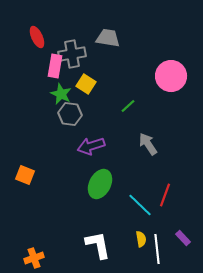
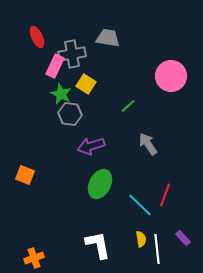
pink rectangle: rotated 15 degrees clockwise
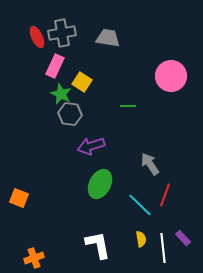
gray cross: moved 10 px left, 21 px up
yellow square: moved 4 px left, 2 px up
green line: rotated 42 degrees clockwise
gray arrow: moved 2 px right, 20 px down
orange square: moved 6 px left, 23 px down
white line: moved 6 px right, 1 px up
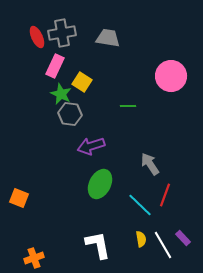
white line: moved 3 px up; rotated 24 degrees counterclockwise
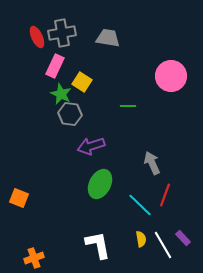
gray arrow: moved 2 px right, 1 px up; rotated 10 degrees clockwise
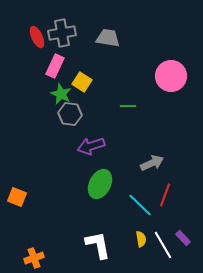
gray arrow: rotated 90 degrees clockwise
orange square: moved 2 px left, 1 px up
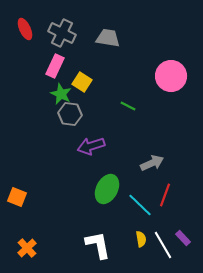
gray cross: rotated 36 degrees clockwise
red ellipse: moved 12 px left, 8 px up
green line: rotated 28 degrees clockwise
green ellipse: moved 7 px right, 5 px down
orange cross: moved 7 px left, 10 px up; rotated 24 degrees counterclockwise
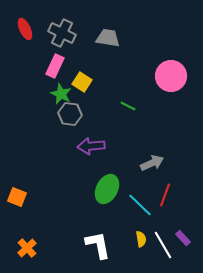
purple arrow: rotated 12 degrees clockwise
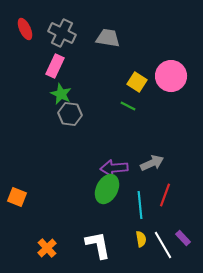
yellow square: moved 55 px right
purple arrow: moved 23 px right, 22 px down
cyan line: rotated 40 degrees clockwise
orange cross: moved 20 px right
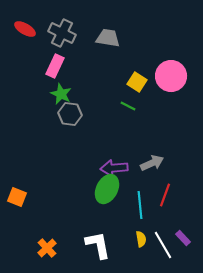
red ellipse: rotated 35 degrees counterclockwise
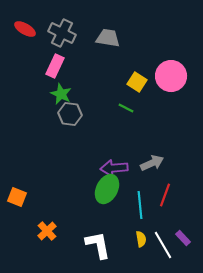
green line: moved 2 px left, 2 px down
orange cross: moved 17 px up
